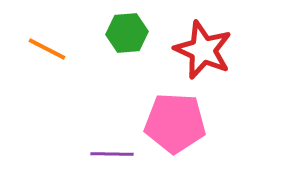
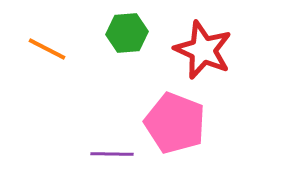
pink pentagon: rotated 18 degrees clockwise
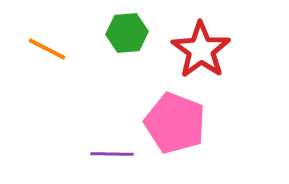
red star: moved 2 px left; rotated 12 degrees clockwise
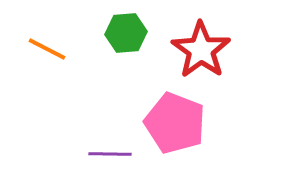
green hexagon: moved 1 px left
purple line: moved 2 px left
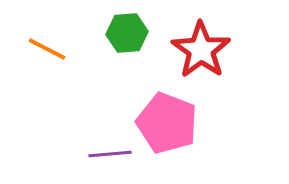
green hexagon: moved 1 px right
pink pentagon: moved 8 px left
purple line: rotated 6 degrees counterclockwise
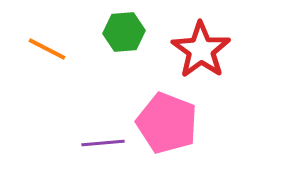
green hexagon: moved 3 px left, 1 px up
purple line: moved 7 px left, 11 px up
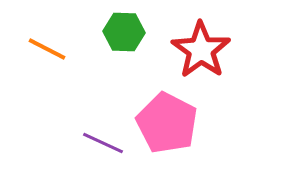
green hexagon: rotated 6 degrees clockwise
pink pentagon: rotated 6 degrees clockwise
purple line: rotated 30 degrees clockwise
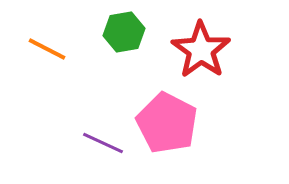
green hexagon: rotated 12 degrees counterclockwise
